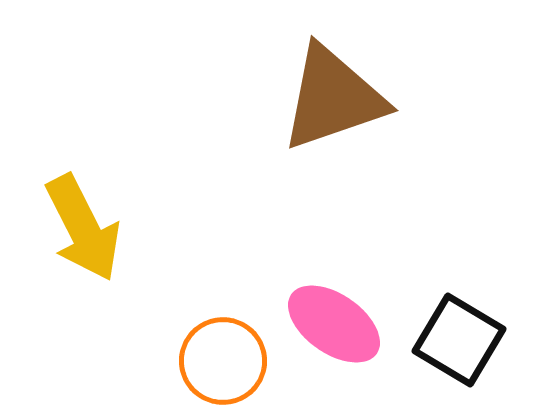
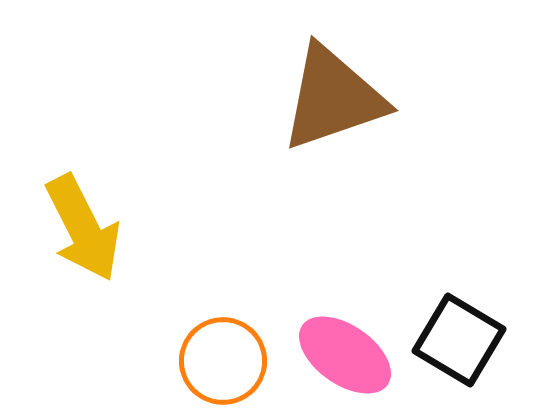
pink ellipse: moved 11 px right, 31 px down
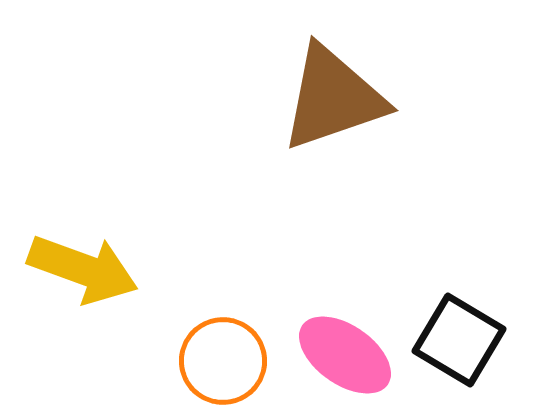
yellow arrow: moved 41 px down; rotated 43 degrees counterclockwise
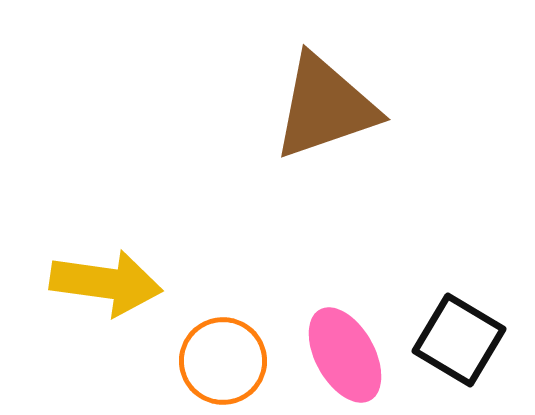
brown triangle: moved 8 px left, 9 px down
yellow arrow: moved 23 px right, 14 px down; rotated 12 degrees counterclockwise
pink ellipse: rotated 26 degrees clockwise
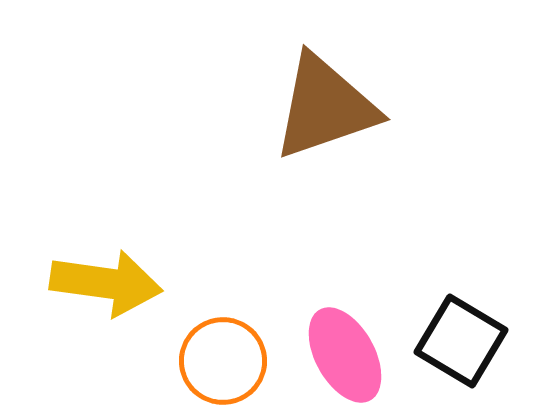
black square: moved 2 px right, 1 px down
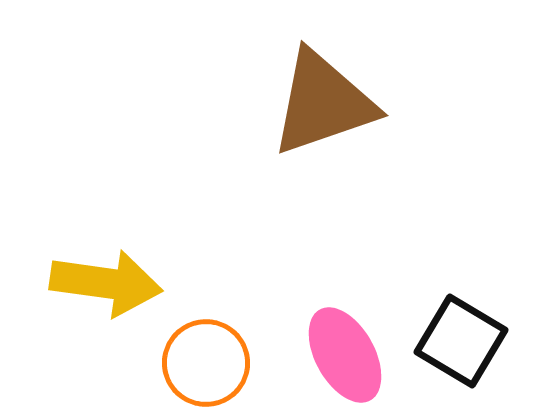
brown triangle: moved 2 px left, 4 px up
orange circle: moved 17 px left, 2 px down
